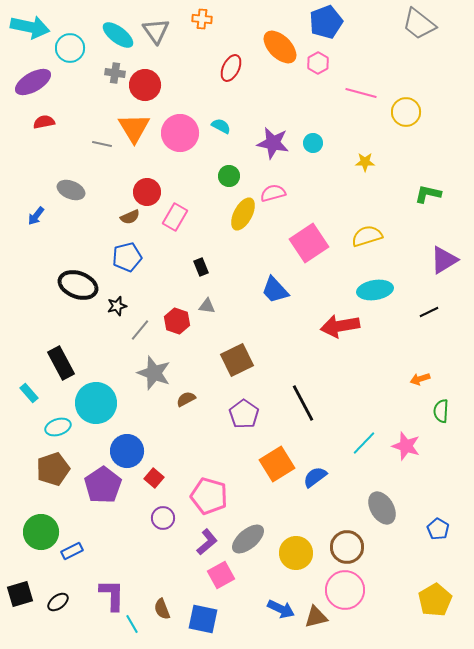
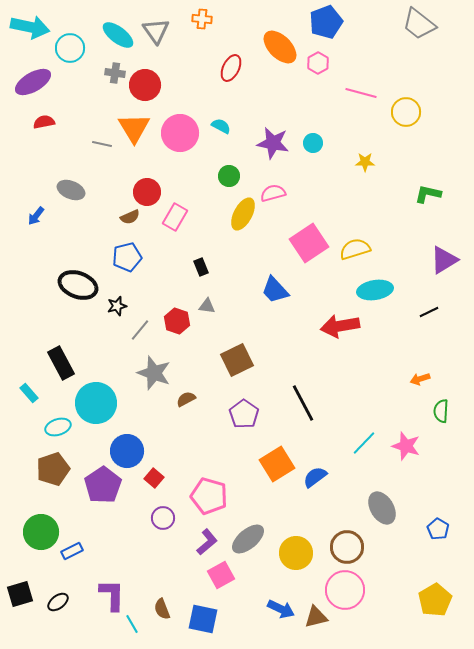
yellow semicircle at (367, 236): moved 12 px left, 13 px down
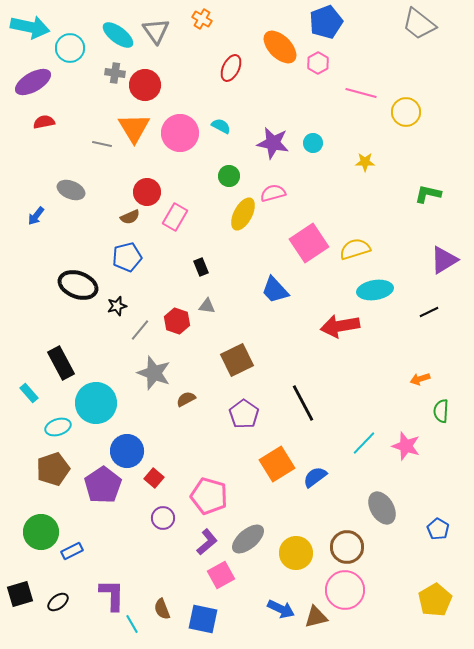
orange cross at (202, 19): rotated 24 degrees clockwise
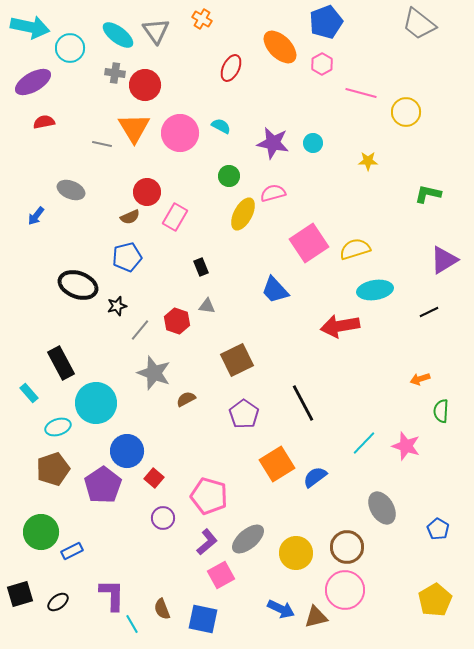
pink hexagon at (318, 63): moved 4 px right, 1 px down
yellow star at (365, 162): moved 3 px right, 1 px up
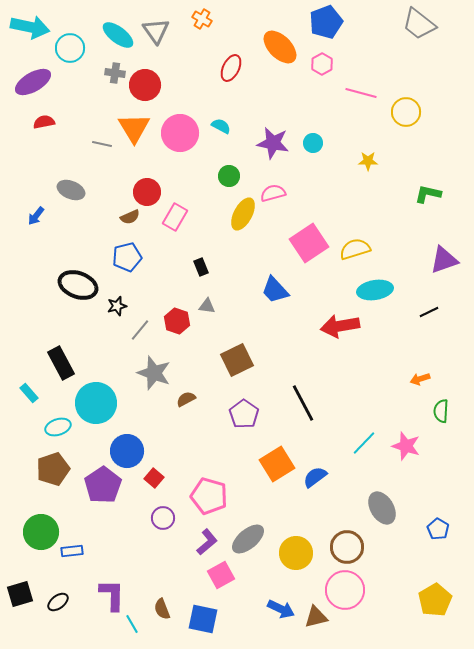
purple triangle at (444, 260): rotated 12 degrees clockwise
blue rectangle at (72, 551): rotated 20 degrees clockwise
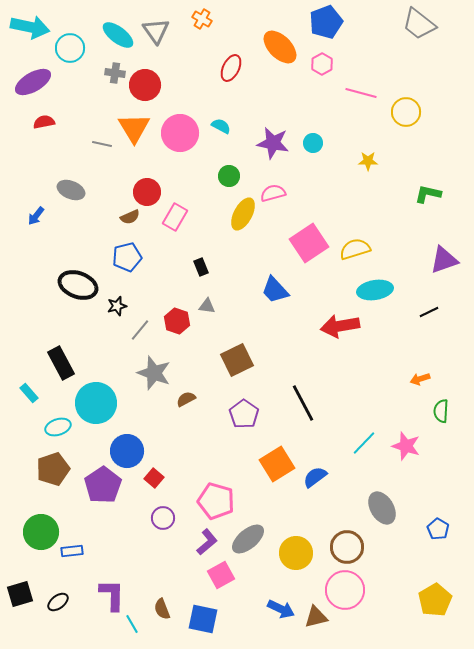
pink pentagon at (209, 496): moved 7 px right, 5 px down
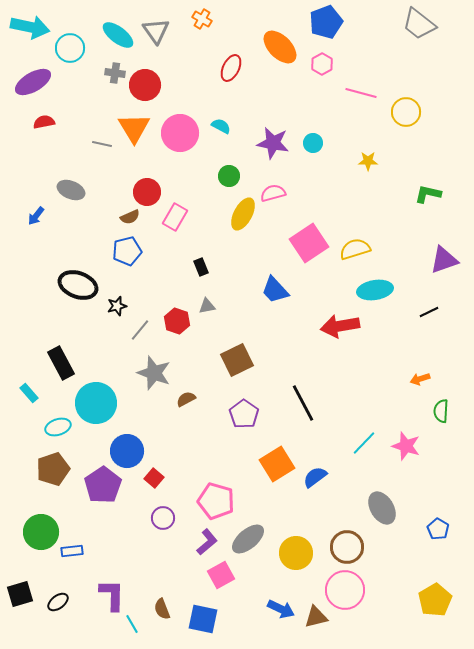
blue pentagon at (127, 257): moved 6 px up
gray triangle at (207, 306): rotated 18 degrees counterclockwise
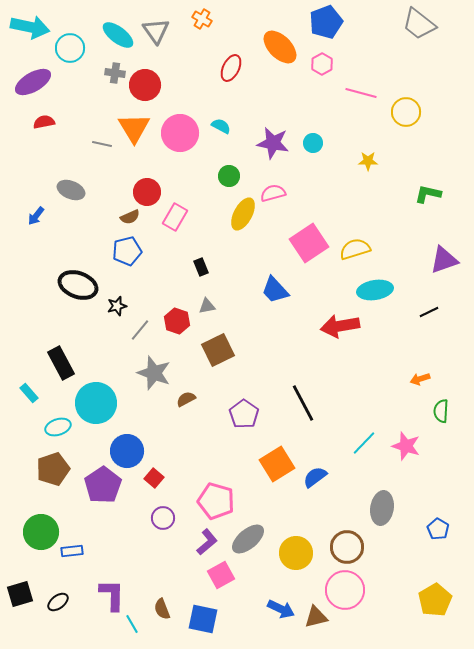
brown square at (237, 360): moved 19 px left, 10 px up
gray ellipse at (382, 508): rotated 40 degrees clockwise
